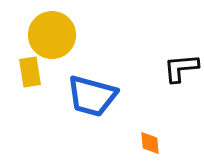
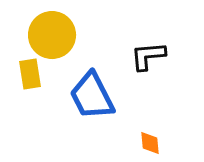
black L-shape: moved 33 px left, 12 px up
yellow rectangle: moved 2 px down
blue trapezoid: rotated 48 degrees clockwise
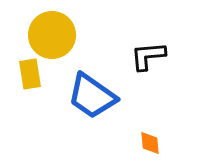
blue trapezoid: rotated 28 degrees counterclockwise
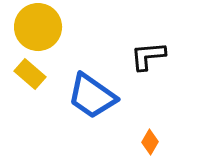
yellow circle: moved 14 px left, 8 px up
yellow rectangle: rotated 40 degrees counterclockwise
orange diamond: moved 1 px up; rotated 35 degrees clockwise
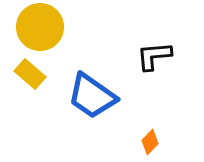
yellow circle: moved 2 px right
black L-shape: moved 6 px right
orange diamond: rotated 15 degrees clockwise
